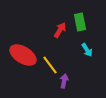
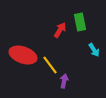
cyan arrow: moved 7 px right
red ellipse: rotated 12 degrees counterclockwise
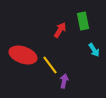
green rectangle: moved 3 px right, 1 px up
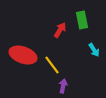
green rectangle: moved 1 px left, 1 px up
yellow line: moved 2 px right
purple arrow: moved 1 px left, 5 px down
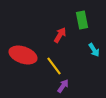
red arrow: moved 5 px down
yellow line: moved 2 px right, 1 px down
purple arrow: rotated 24 degrees clockwise
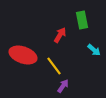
cyan arrow: rotated 16 degrees counterclockwise
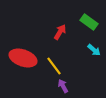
green rectangle: moved 7 px right, 2 px down; rotated 42 degrees counterclockwise
red arrow: moved 3 px up
red ellipse: moved 3 px down
purple arrow: rotated 64 degrees counterclockwise
